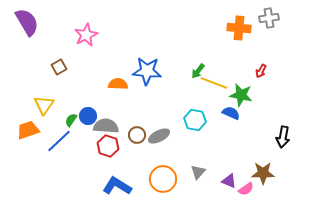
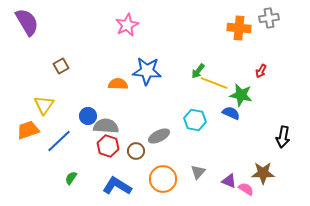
pink star: moved 41 px right, 10 px up
brown square: moved 2 px right, 1 px up
green semicircle: moved 58 px down
brown circle: moved 1 px left, 16 px down
pink semicircle: rotated 112 degrees counterclockwise
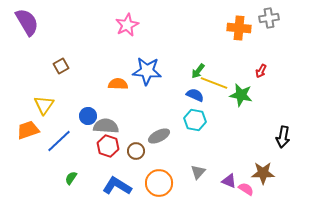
blue semicircle: moved 36 px left, 18 px up
orange circle: moved 4 px left, 4 px down
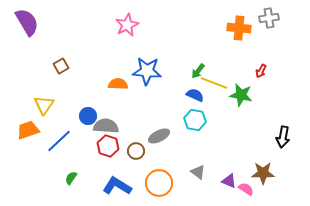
gray triangle: rotated 35 degrees counterclockwise
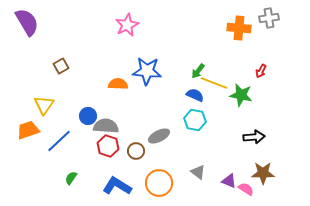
black arrow: moved 29 px left; rotated 105 degrees counterclockwise
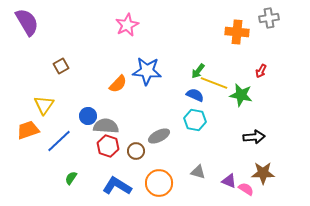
orange cross: moved 2 px left, 4 px down
orange semicircle: rotated 132 degrees clockwise
gray triangle: rotated 21 degrees counterclockwise
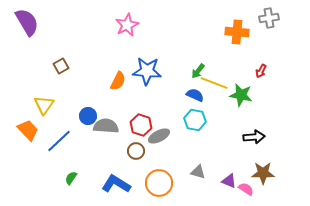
orange semicircle: moved 3 px up; rotated 18 degrees counterclockwise
orange trapezoid: rotated 65 degrees clockwise
red hexagon: moved 33 px right, 21 px up
blue L-shape: moved 1 px left, 2 px up
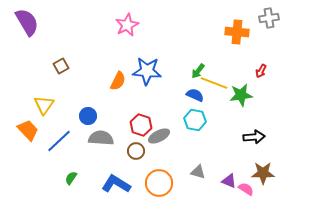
green star: rotated 20 degrees counterclockwise
gray semicircle: moved 5 px left, 12 px down
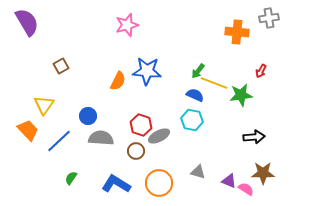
pink star: rotated 10 degrees clockwise
cyan hexagon: moved 3 px left
